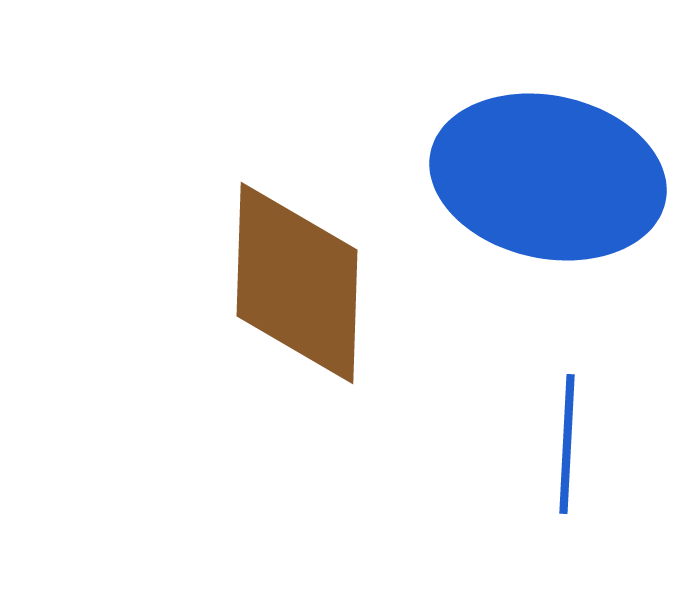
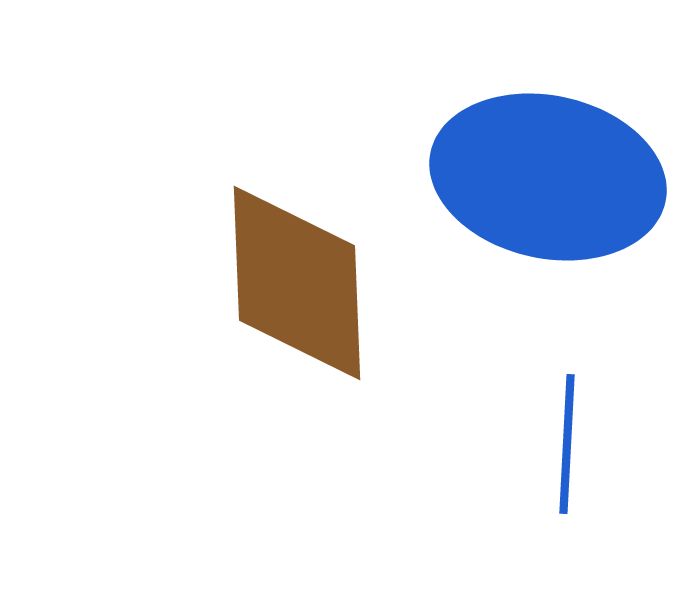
brown diamond: rotated 4 degrees counterclockwise
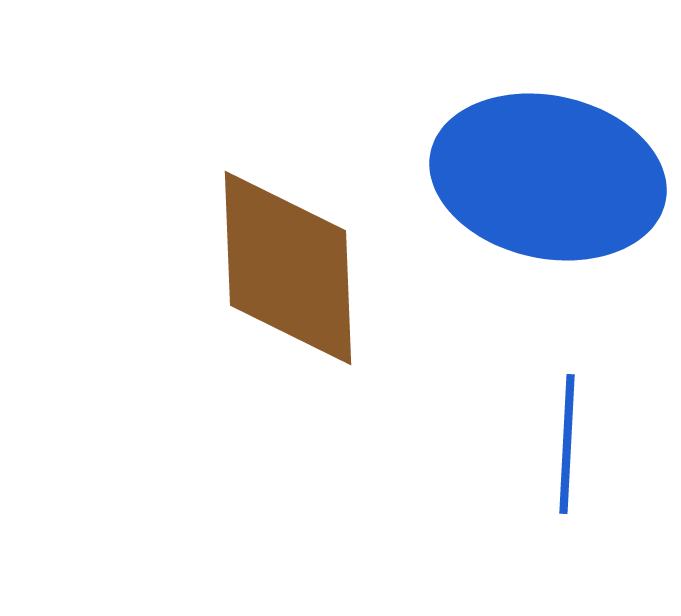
brown diamond: moved 9 px left, 15 px up
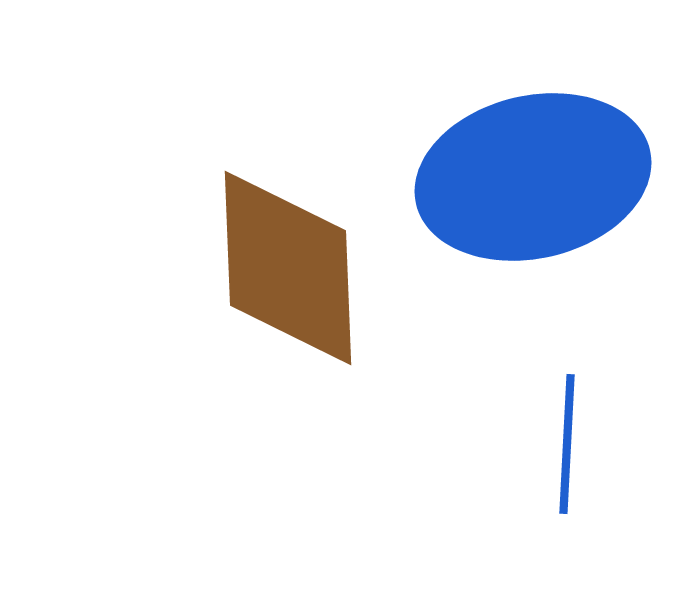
blue ellipse: moved 15 px left; rotated 25 degrees counterclockwise
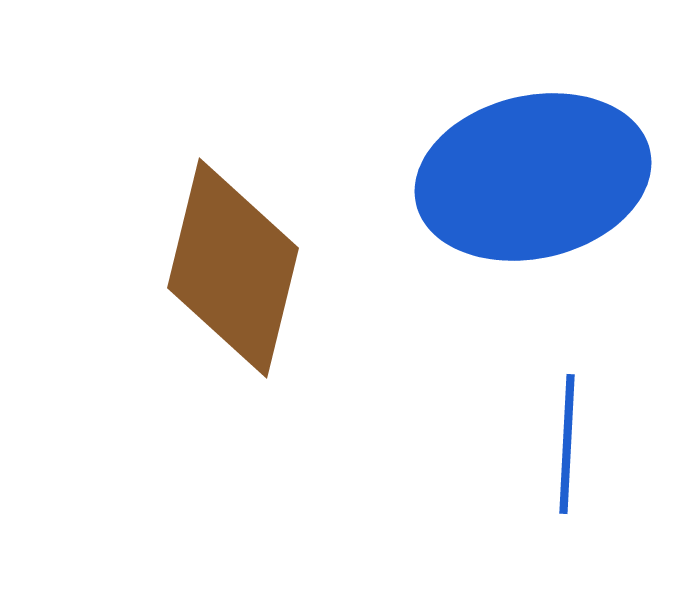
brown diamond: moved 55 px left; rotated 16 degrees clockwise
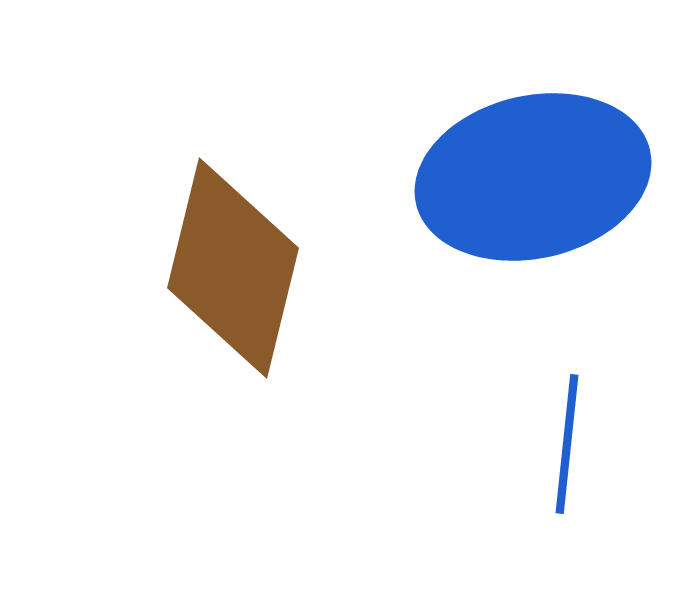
blue line: rotated 3 degrees clockwise
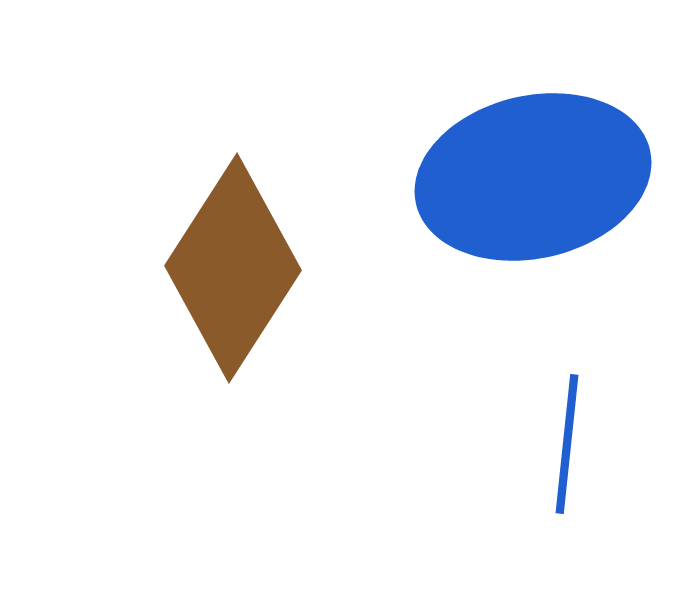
brown diamond: rotated 19 degrees clockwise
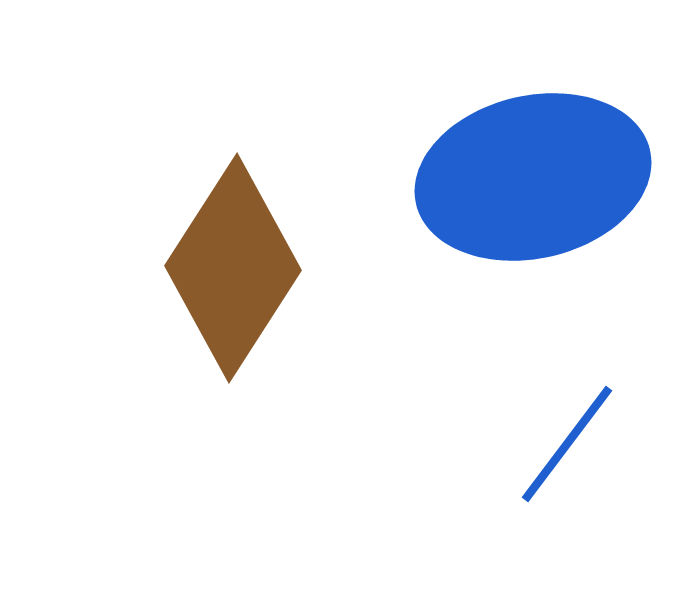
blue line: rotated 31 degrees clockwise
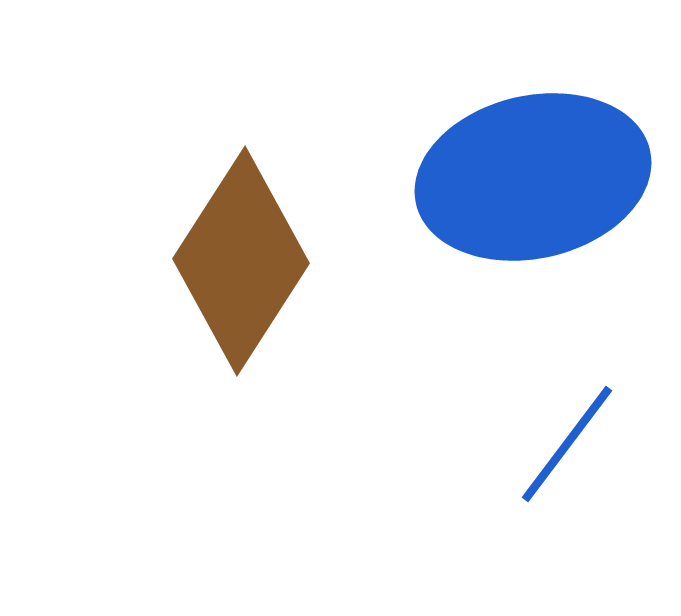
brown diamond: moved 8 px right, 7 px up
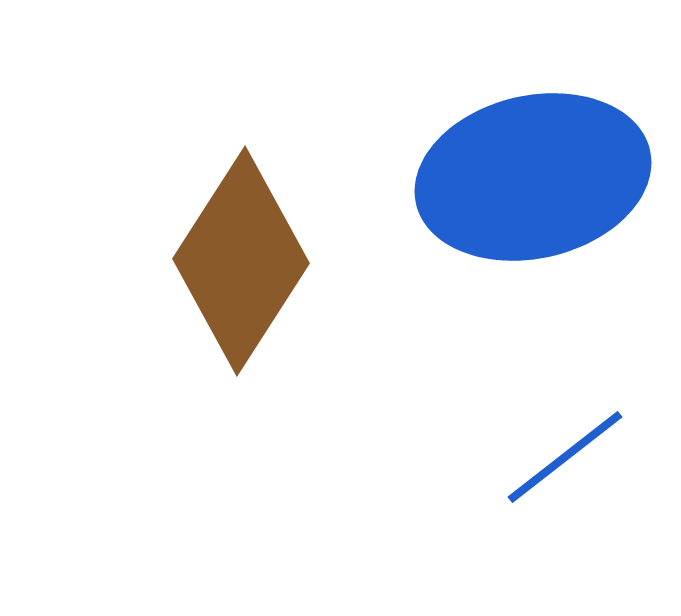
blue line: moved 2 px left, 13 px down; rotated 15 degrees clockwise
